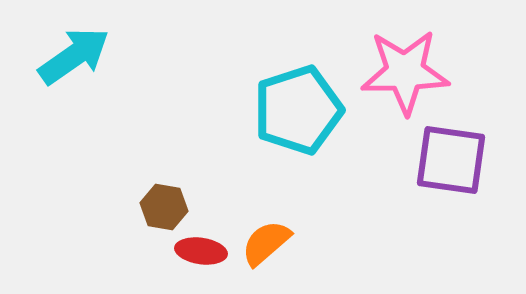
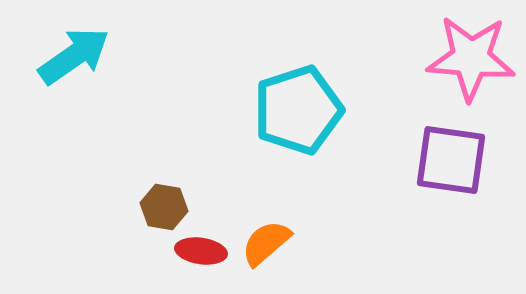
pink star: moved 66 px right, 14 px up; rotated 6 degrees clockwise
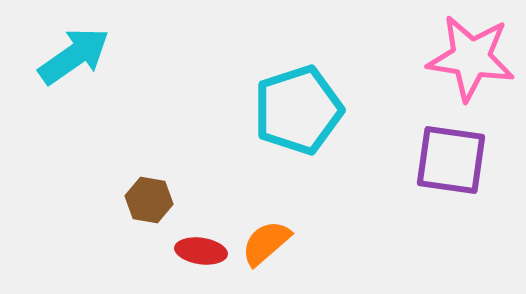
pink star: rotated 4 degrees clockwise
brown hexagon: moved 15 px left, 7 px up
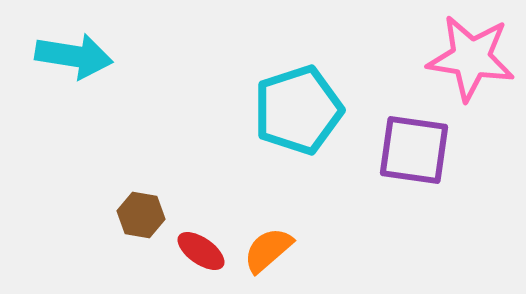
cyan arrow: rotated 44 degrees clockwise
purple square: moved 37 px left, 10 px up
brown hexagon: moved 8 px left, 15 px down
orange semicircle: moved 2 px right, 7 px down
red ellipse: rotated 27 degrees clockwise
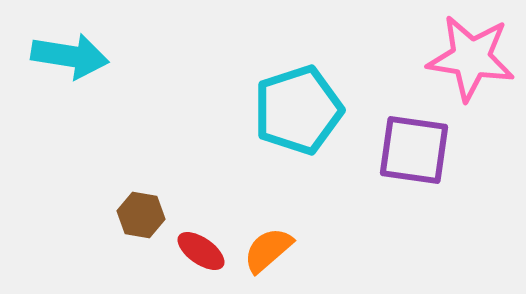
cyan arrow: moved 4 px left
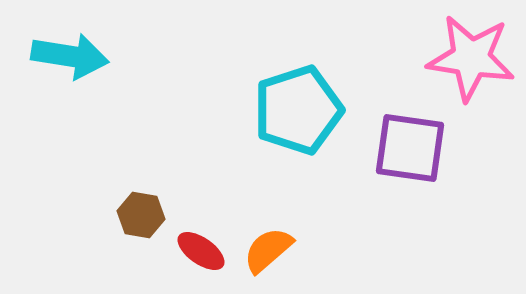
purple square: moved 4 px left, 2 px up
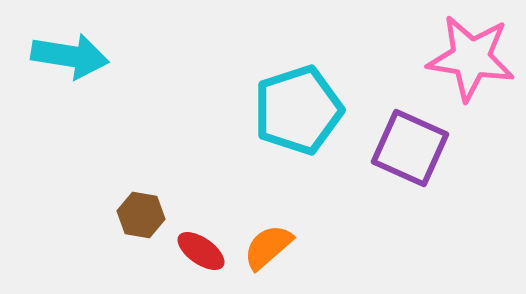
purple square: rotated 16 degrees clockwise
orange semicircle: moved 3 px up
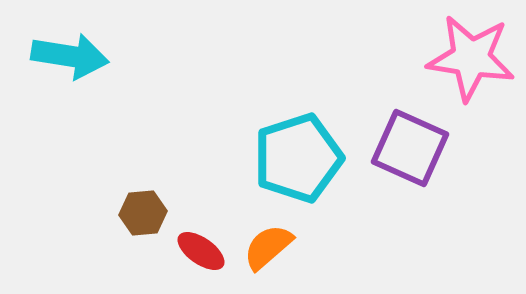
cyan pentagon: moved 48 px down
brown hexagon: moved 2 px right, 2 px up; rotated 15 degrees counterclockwise
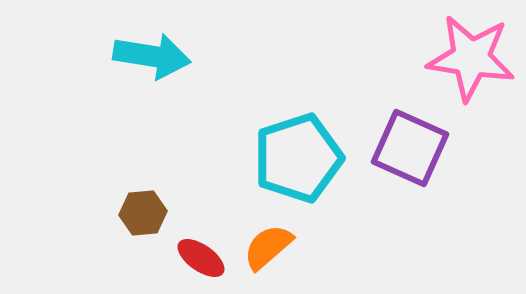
cyan arrow: moved 82 px right
red ellipse: moved 7 px down
